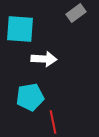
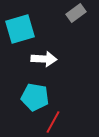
cyan square: rotated 20 degrees counterclockwise
cyan pentagon: moved 5 px right; rotated 20 degrees clockwise
red line: rotated 40 degrees clockwise
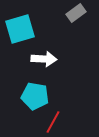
cyan pentagon: moved 1 px up
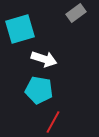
white arrow: rotated 15 degrees clockwise
cyan pentagon: moved 4 px right, 6 px up
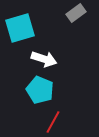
cyan square: moved 1 px up
cyan pentagon: moved 1 px right; rotated 12 degrees clockwise
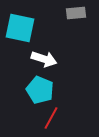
gray rectangle: rotated 30 degrees clockwise
cyan square: rotated 28 degrees clockwise
red line: moved 2 px left, 4 px up
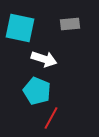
gray rectangle: moved 6 px left, 11 px down
cyan pentagon: moved 3 px left, 1 px down
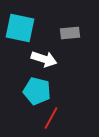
gray rectangle: moved 9 px down
cyan pentagon: rotated 8 degrees counterclockwise
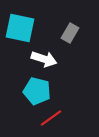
gray rectangle: rotated 54 degrees counterclockwise
red line: rotated 25 degrees clockwise
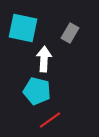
cyan square: moved 3 px right
white arrow: rotated 105 degrees counterclockwise
red line: moved 1 px left, 2 px down
